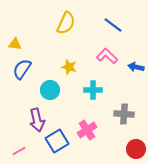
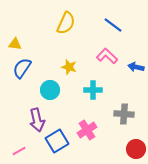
blue semicircle: moved 1 px up
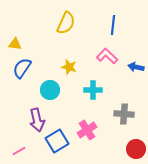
blue line: rotated 60 degrees clockwise
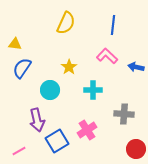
yellow star: rotated 21 degrees clockwise
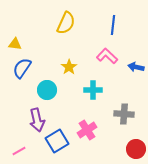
cyan circle: moved 3 px left
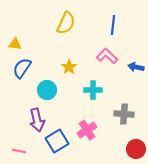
pink line: rotated 40 degrees clockwise
